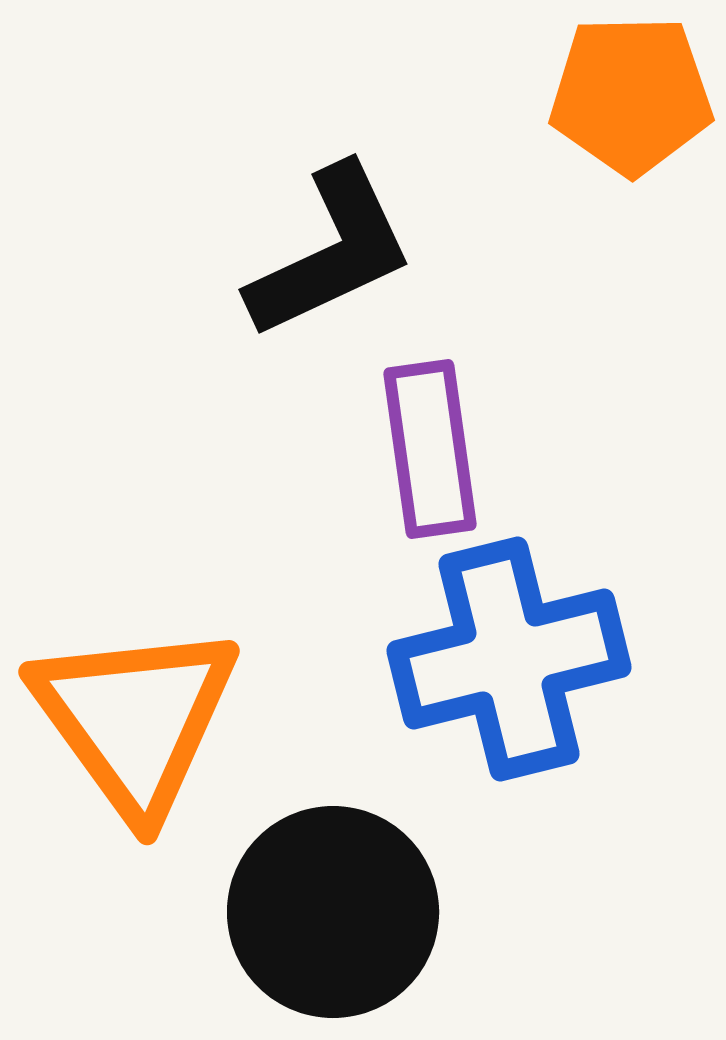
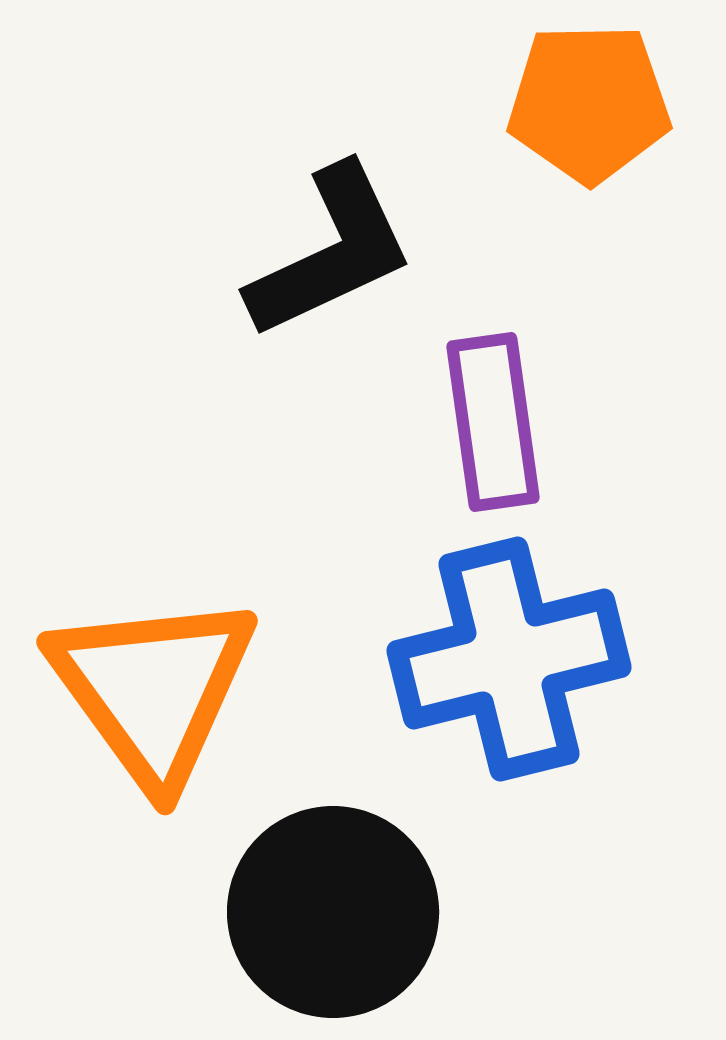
orange pentagon: moved 42 px left, 8 px down
purple rectangle: moved 63 px right, 27 px up
orange triangle: moved 18 px right, 30 px up
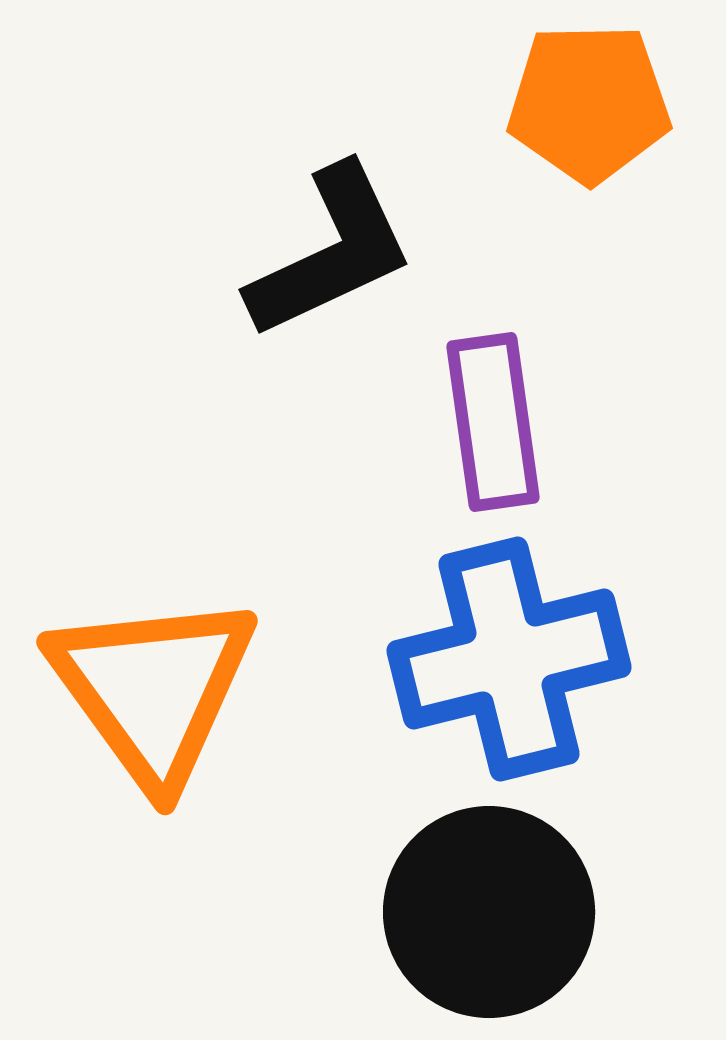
black circle: moved 156 px right
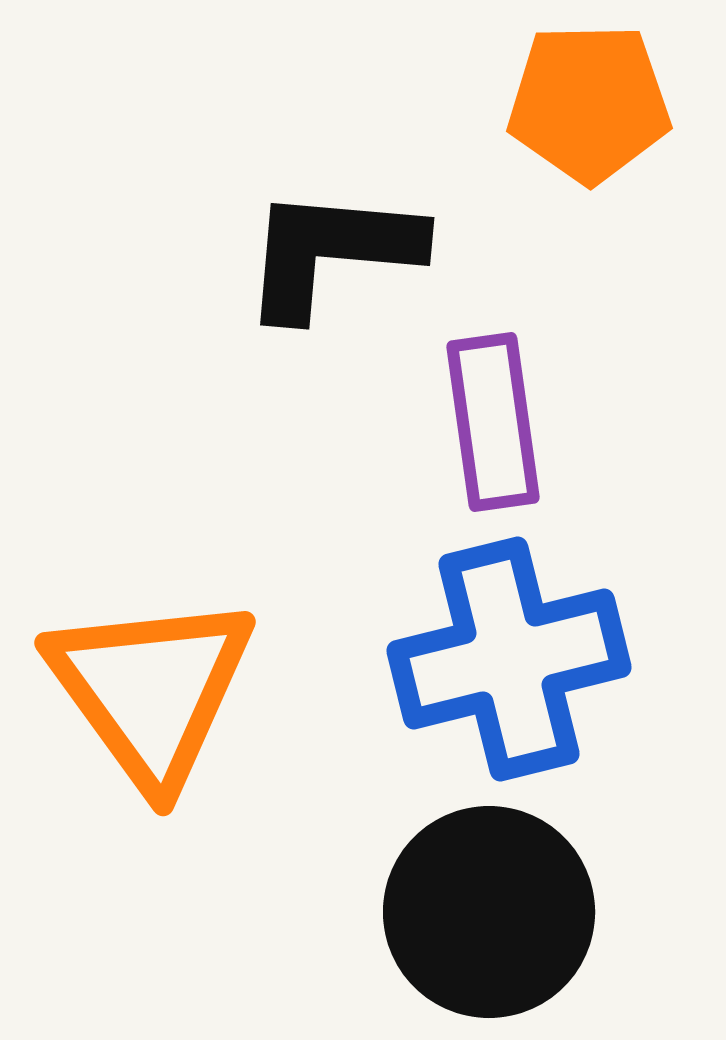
black L-shape: rotated 150 degrees counterclockwise
orange triangle: moved 2 px left, 1 px down
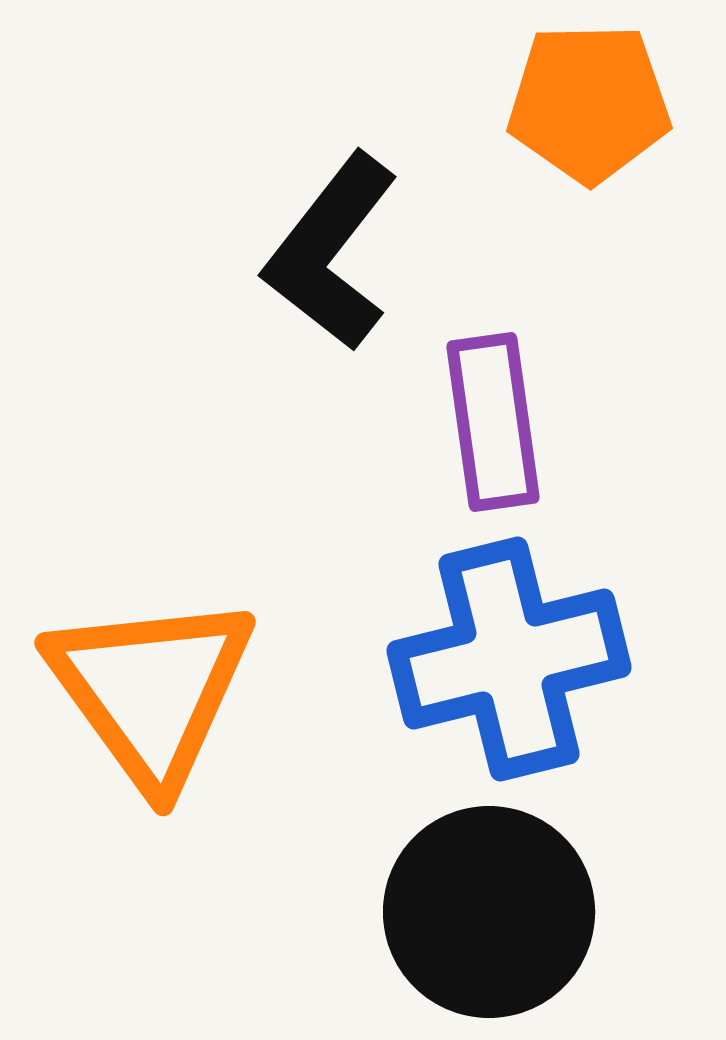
black L-shape: rotated 57 degrees counterclockwise
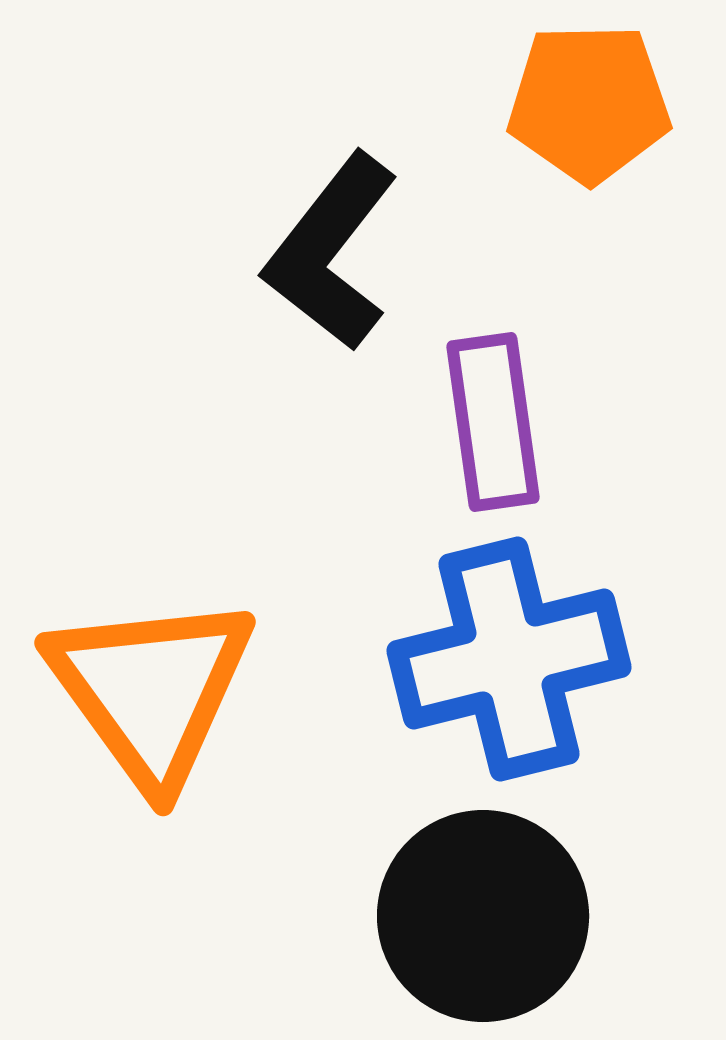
black circle: moved 6 px left, 4 px down
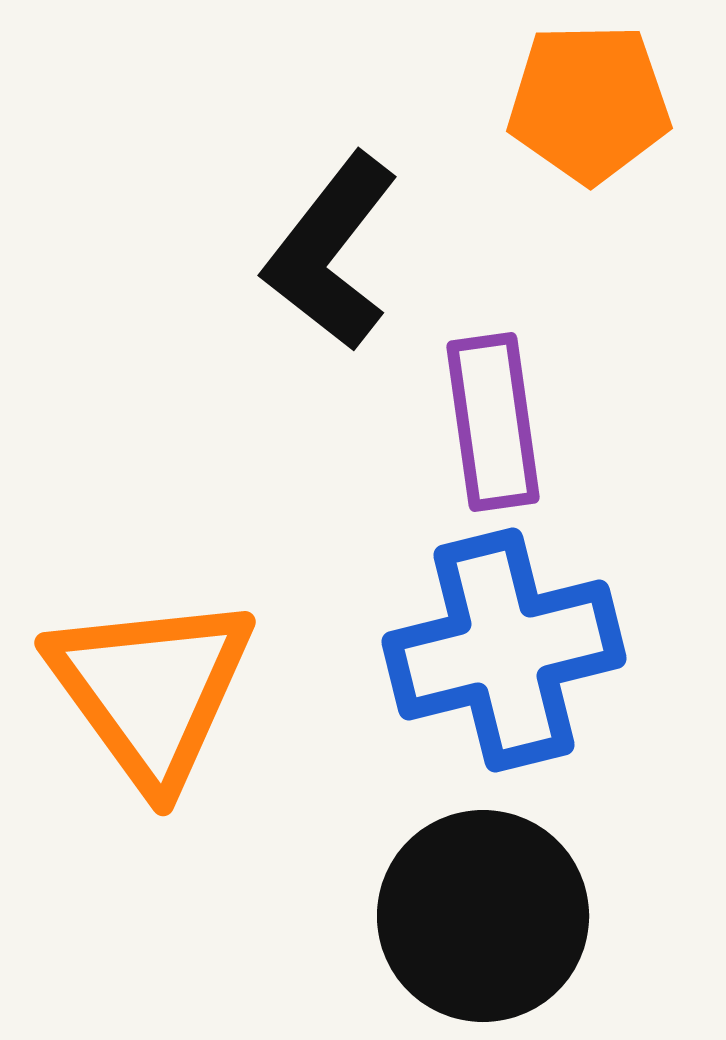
blue cross: moved 5 px left, 9 px up
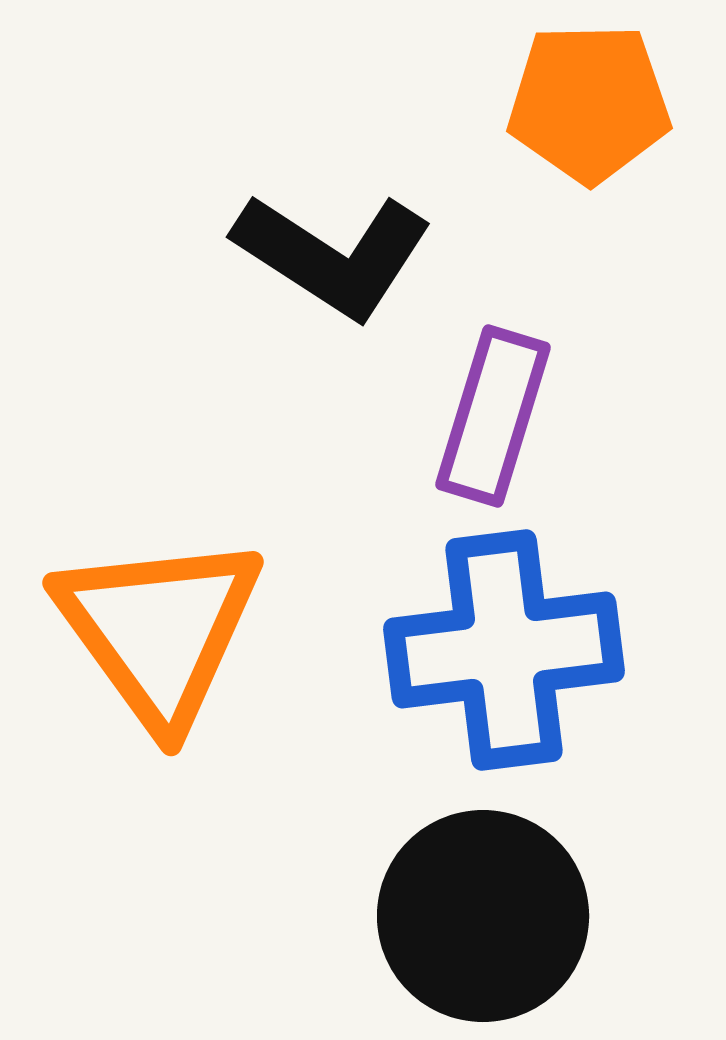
black L-shape: moved 2 px right, 3 px down; rotated 95 degrees counterclockwise
purple rectangle: moved 6 px up; rotated 25 degrees clockwise
blue cross: rotated 7 degrees clockwise
orange triangle: moved 8 px right, 60 px up
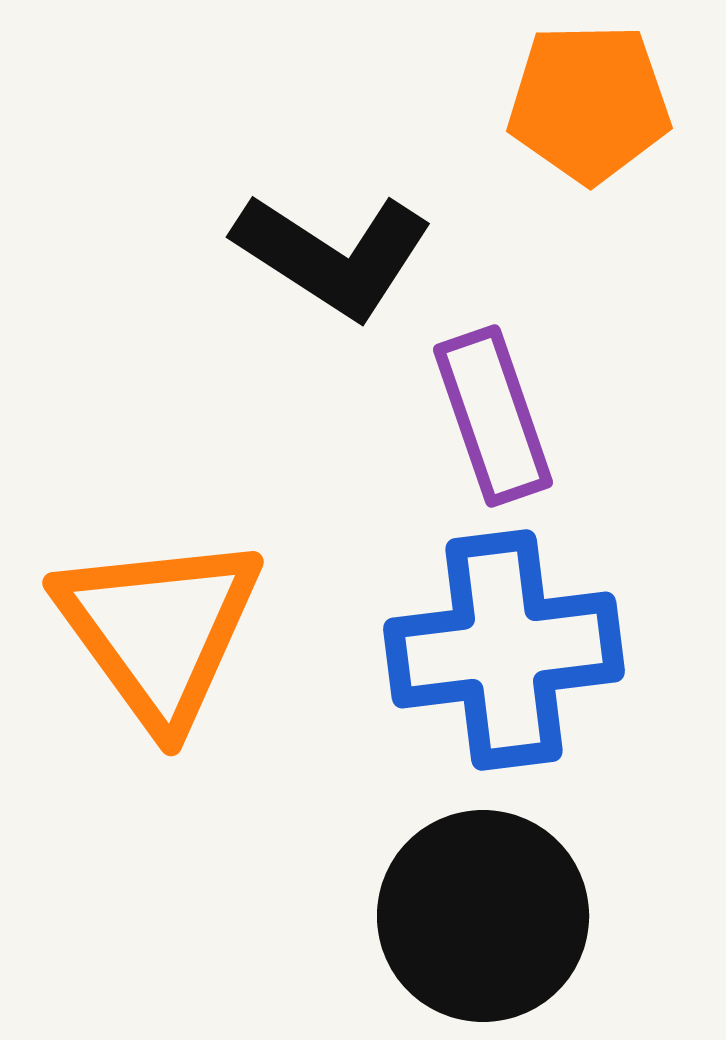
purple rectangle: rotated 36 degrees counterclockwise
